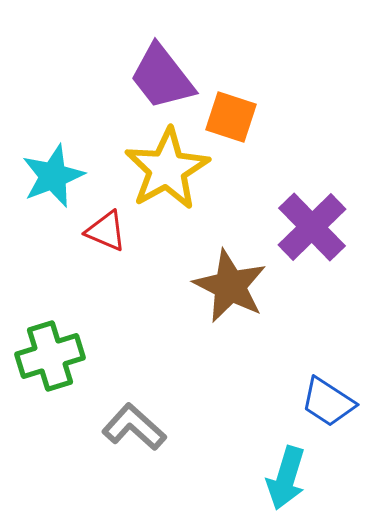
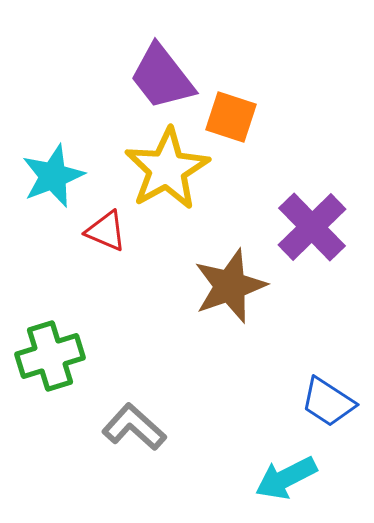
brown star: rotated 26 degrees clockwise
cyan arrow: rotated 46 degrees clockwise
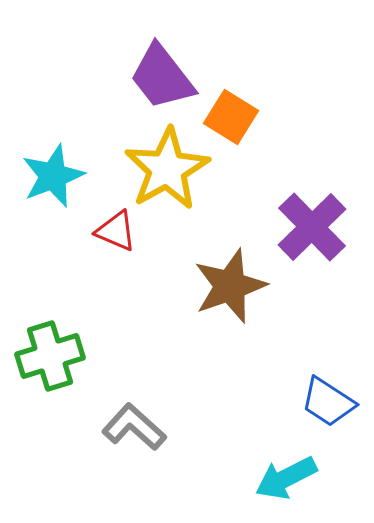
orange square: rotated 14 degrees clockwise
red triangle: moved 10 px right
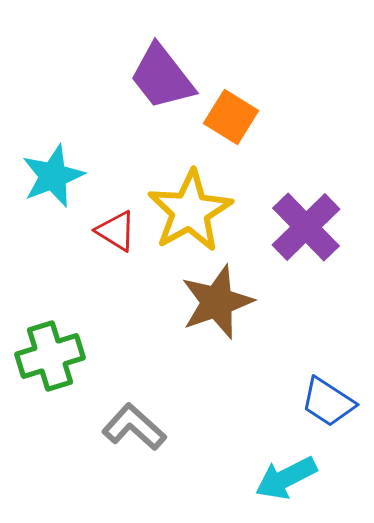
yellow star: moved 23 px right, 42 px down
purple cross: moved 6 px left
red triangle: rotated 9 degrees clockwise
brown star: moved 13 px left, 16 px down
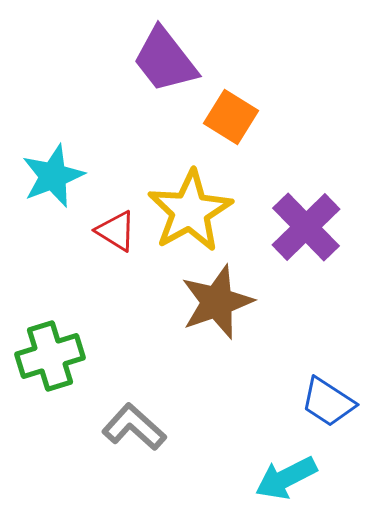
purple trapezoid: moved 3 px right, 17 px up
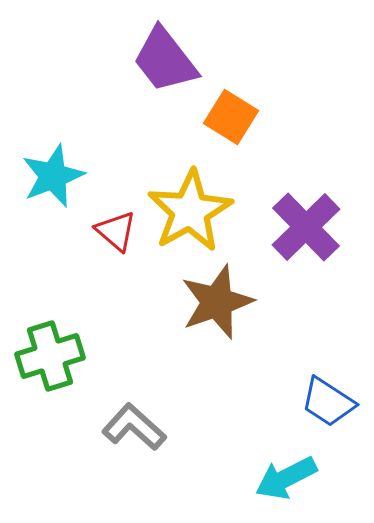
red triangle: rotated 9 degrees clockwise
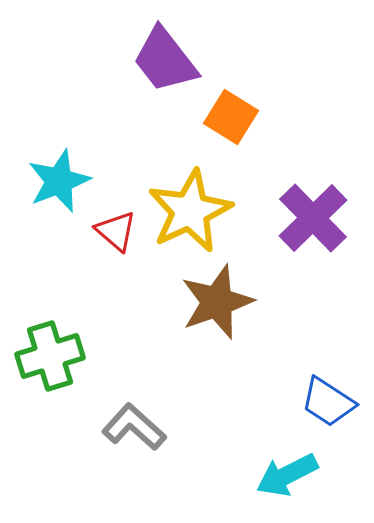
cyan star: moved 6 px right, 5 px down
yellow star: rotated 4 degrees clockwise
purple cross: moved 7 px right, 9 px up
cyan arrow: moved 1 px right, 3 px up
